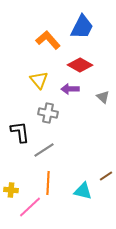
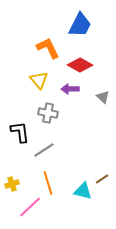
blue trapezoid: moved 2 px left, 2 px up
orange L-shape: moved 8 px down; rotated 15 degrees clockwise
brown line: moved 4 px left, 3 px down
orange line: rotated 20 degrees counterclockwise
yellow cross: moved 1 px right, 6 px up; rotated 24 degrees counterclockwise
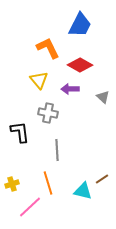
gray line: moved 13 px right; rotated 60 degrees counterclockwise
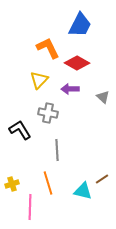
red diamond: moved 3 px left, 2 px up
yellow triangle: rotated 24 degrees clockwise
black L-shape: moved 2 px up; rotated 25 degrees counterclockwise
pink line: rotated 45 degrees counterclockwise
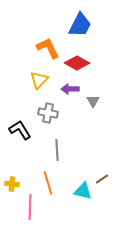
gray triangle: moved 10 px left, 4 px down; rotated 16 degrees clockwise
yellow cross: rotated 24 degrees clockwise
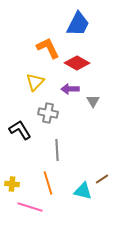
blue trapezoid: moved 2 px left, 1 px up
yellow triangle: moved 4 px left, 2 px down
pink line: rotated 75 degrees counterclockwise
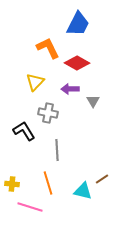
black L-shape: moved 4 px right, 1 px down
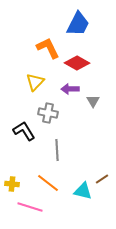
orange line: rotated 35 degrees counterclockwise
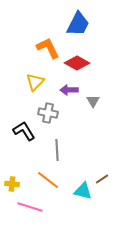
purple arrow: moved 1 px left, 1 px down
orange line: moved 3 px up
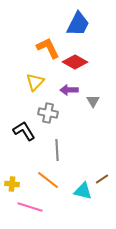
red diamond: moved 2 px left, 1 px up
